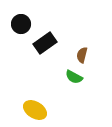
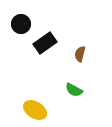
brown semicircle: moved 2 px left, 1 px up
green semicircle: moved 13 px down
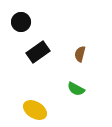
black circle: moved 2 px up
black rectangle: moved 7 px left, 9 px down
green semicircle: moved 2 px right, 1 px up
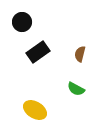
black circle: moved 1 px right
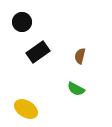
brown semicircle: moved 2 px down
yellow ellipse: moved 9 px left, 1 px up
